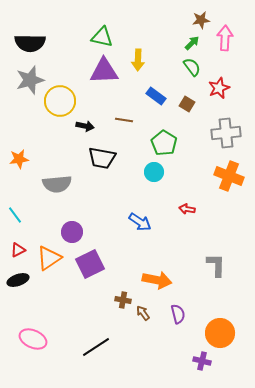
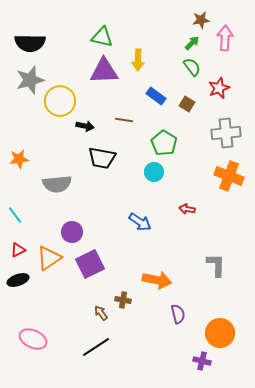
brown arrow: moved 42 px left
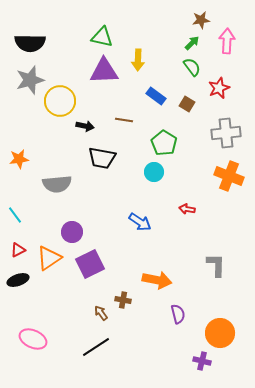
pink arrow: moved 2 px right, 3 px down
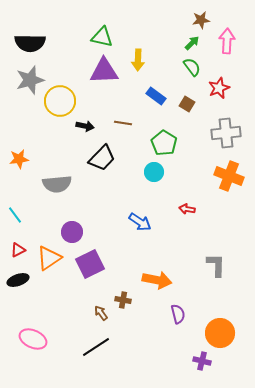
brown line: moved 1 px left, 3 px down
black trapezoid: rotated 56 degrees counterclockwise
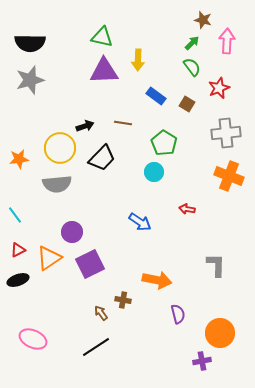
brown star: moved 2 px right; rotated 24 degrees clockwise
yellow circle: moved 47 px down
black arrow: rotated 30 degrees counterclockwise
purple cross: rotated 24 degrees counterclockwise
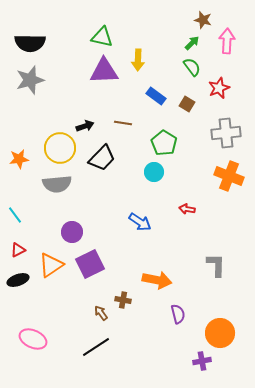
orange triangle: moved 2 px right, 7 px down
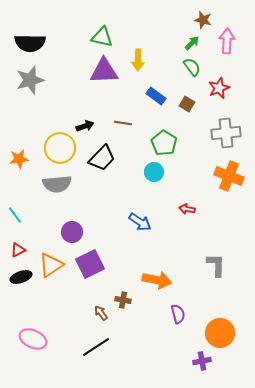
black ellipse: moved 3 px right, 3 px up
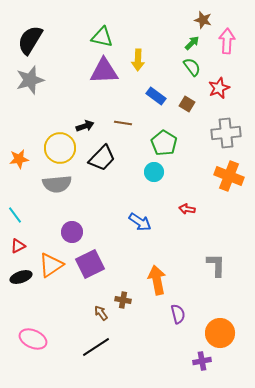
black semicircle: moved 3 px up; rotated 120 degrees clockwise
red triangle: moved 4 px up
orange arrow: rotated 112 degrees counterclockwise
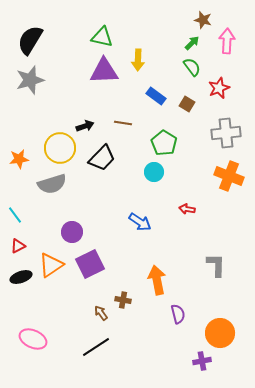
gray semicircle: moved 5 px left; rotated 12 degrees counterclockwise
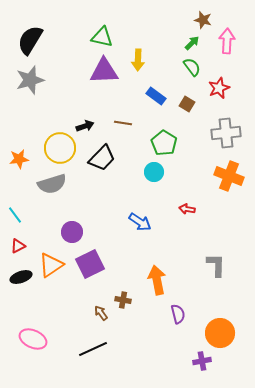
black line: moved 3 px left, 2 px down; rotated 8 degrees clockwise
